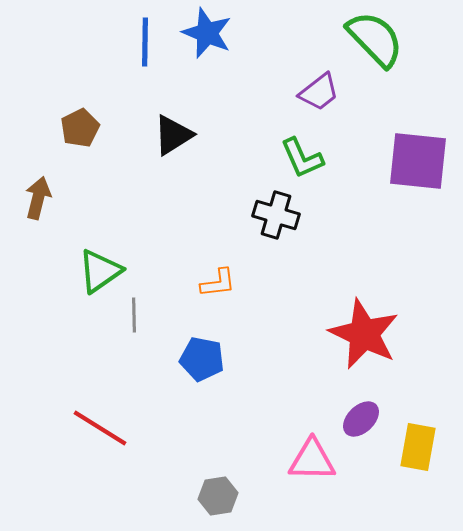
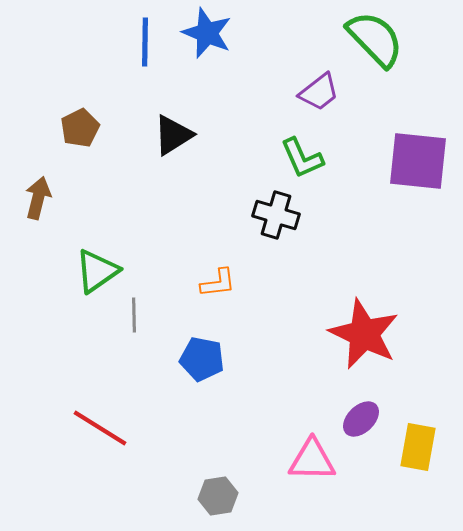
green triangle: moved 3 px left
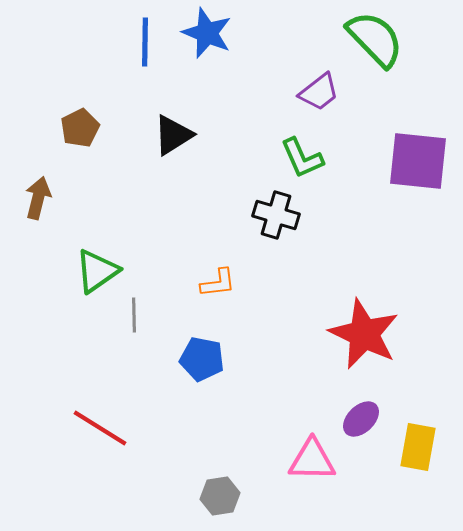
gray hexagon: moved 2 px right
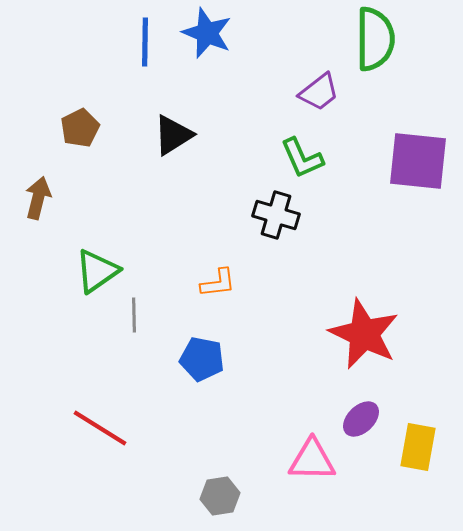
green semicircle: rotated 44 degrees clockwise
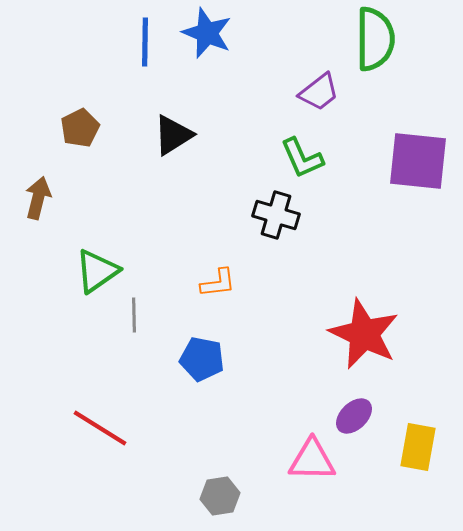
purple ellipse: moved 7 px left, 3 px up
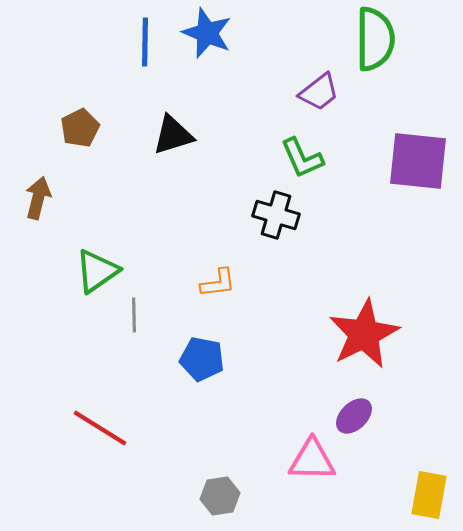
black triangle: rotated 15 degrees clockwise
red star: rotated 20 degrees clockwise
yellow rectangle: moved 11 px right, 48 px down
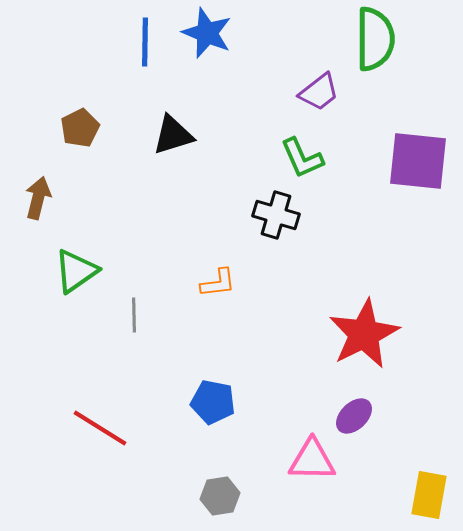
green triangle: moved 21 px left
blue pentagon: moved 11 px right, 43 px down
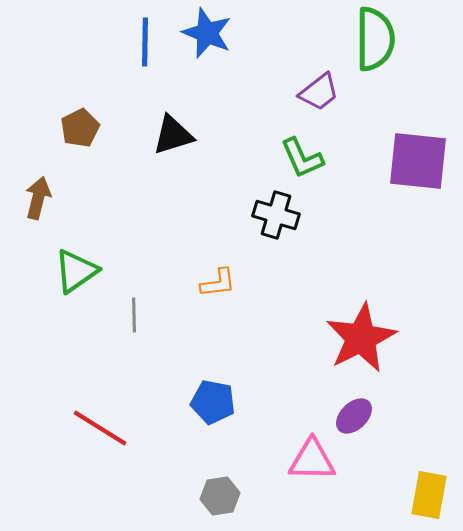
red star: moved 3 px left, 4 px down
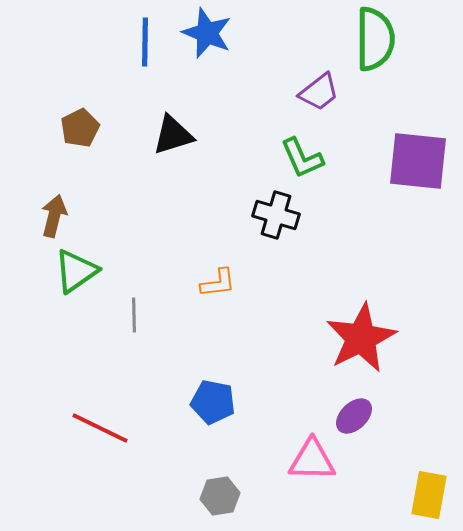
brown arrow: moved 16 px right, 18 px down
red line: rotated 6 degrees counterclockwise
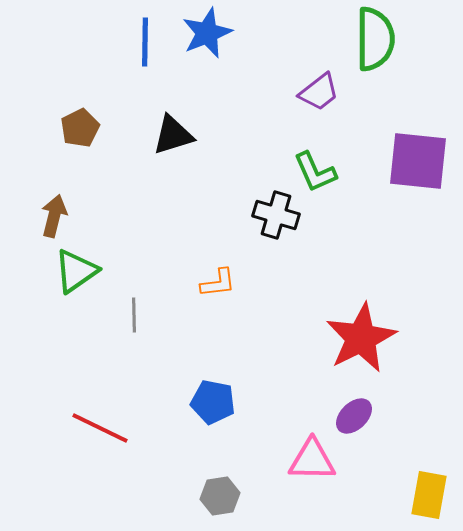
blue star: rotated 27 degrees clockwise
green L-shape: moved 13 px right, 14 px down
